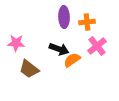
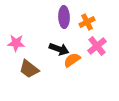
orange cross: rotated 21 degrees counterclockwise
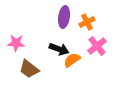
purple ellipse: rotated 10 degrees clockwise
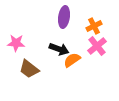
orange cross: moved 7 px right, 4 px down
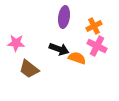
pink cross: rotated 24 degrees counterclockwise
orange semicircle: moved 5 px right, 2 px up; rotated 54 degrees clockwise
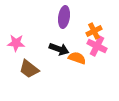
orange cross: moved 5 px down
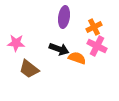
orange cross: moved 4 px up
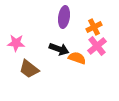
pink cross: rotated 24 degrees clockwise
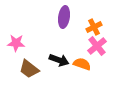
black arrow: moved 11 px down
orange semicircle: moved 5 px right, 6 px down
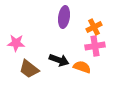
pink cross: moved 2 px left; rotated 30 degrees clockwise
orange semicircle: moved 3 px down
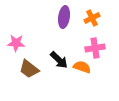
orange cross: moved 2 px left, 9 px up
pink cross: moved 2 px down
black arrow: rotated 24 degrees clockwise
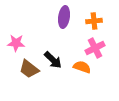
orange cross: moved 2 px right, 3 px down; rotated 21 degrees clockwise
pink cross: rotated 18 degrees counterclockwise
black arrow: moved 6 px left
